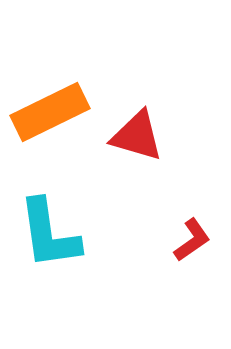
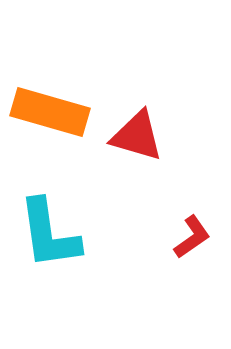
orange rectangle: rotated 42 degrees clockwise
red L-shape: moved 3 px up
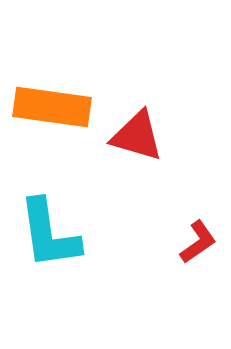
orange rectangle: moved 2 px right, 5 px up; rotated 8 degrees counterclockwise
red L-shape: moved 6 px right, 5 px down
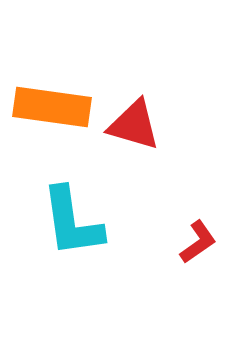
red triangle: moved 3 px left, 11 px up
cyan L-shape: moved 23 px right, 12 px up
